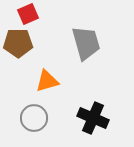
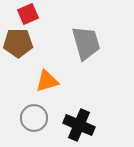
black cross: moved 14 px left, 7 px down
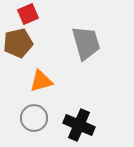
brown pentagon: rotated 12 degrees counterclockwise
orange triangle: moved 6 px left
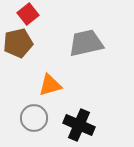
red square: rotated 15 degrees counterclockwise
gray trapezoid: rotated 87 degrees counterclockwise
orange triangle: moved 9 px right, 4 px down
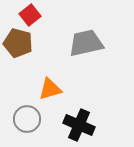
red square: moved 2 px right, 1 px down
brown pentagon: rotated 28 degrees clockwise
orange triangle: moved 4 px down
gray circle: moved 7 px left, 1 px down
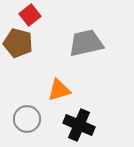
orange triangle: moved 9 px right, 1 px down
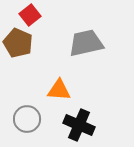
brown pentagon: rotated 8 degrees clockwise
orange triangle: rotated 20 degrees clockwise
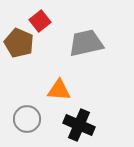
red square: moved 10 px right, 6 px down
brown pentagon: moved 1 px right
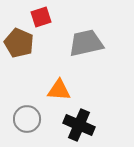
red square: moved 1 px right, 4 px up; rotated 20 degrees clockwise
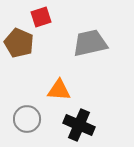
gray trapezoid: moved 4 px right
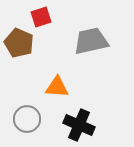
gray trapezoid: moved 1 px right, 2 px up
orange triangle: moved 2 px left, 3 px up
